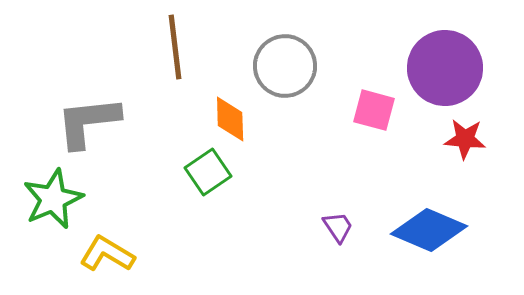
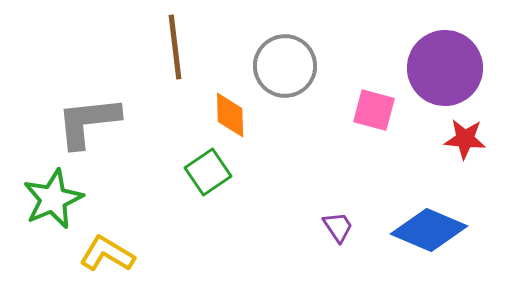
orange diamond: moved 4 px up
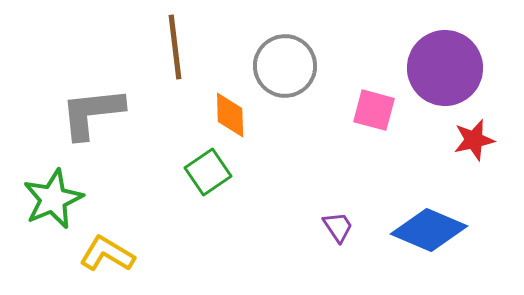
gray L-shape: moved 4 px right, 9 px up
red star: moved 9 px right, 1 px down; rotated 18 degrees counterclockwise
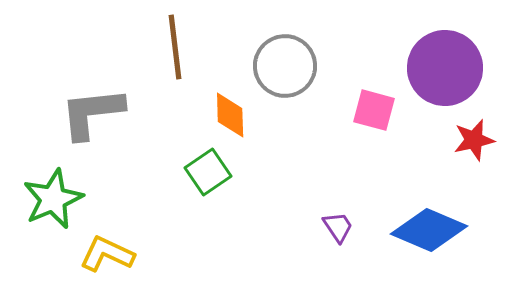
yellow L-shape: rotated 6 degrees counterclockwise
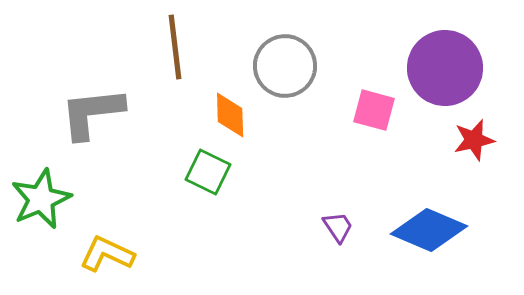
green square: rotated 30 degrees counterclockwise
green star: moved 12 px left
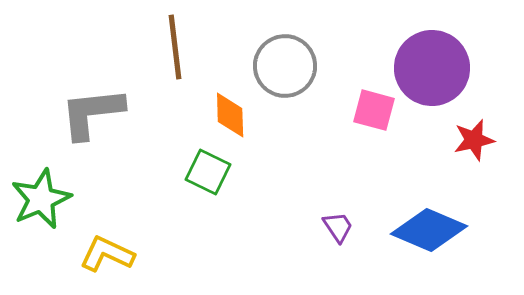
purple circle: moved 13 px left
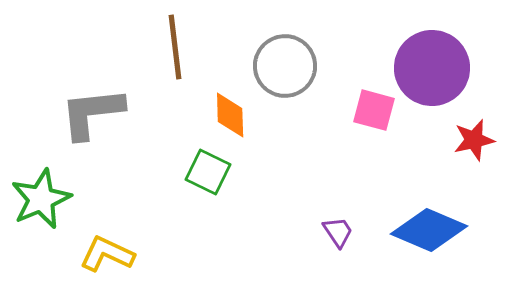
purple trapezoid: moved 5 px down
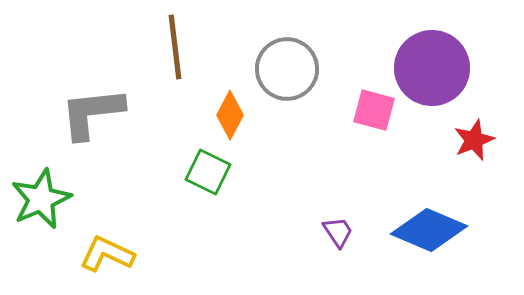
gray circle: moved 2 px right, 3 px down
orange diamond: rotated 30 degrees clockwise
red star: rotated 9 degrees counterclockwise
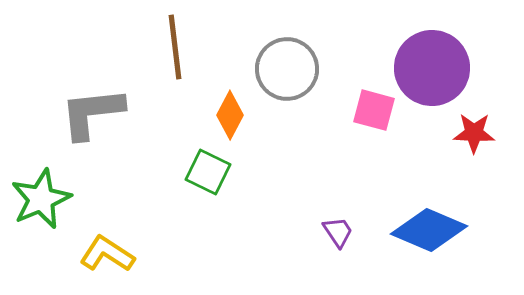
red star: moved 7 px up; rotated 24 degrees clockwise
yellow L-shape: rotated 8 degrees clockwise
